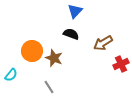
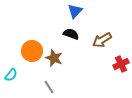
brown arrow: moved 1 px left, 3 px up
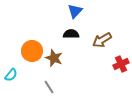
black semicircle: rotated 21 degrees counterclockwise
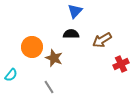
orange circle: moved 4 px up
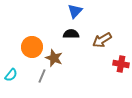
red cross: rotated 35 degrees clockwise
gray line: moved 7 px left, 11 px up; rotated 56 degrees clockwise
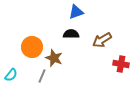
blue triangle: moved 1 px right, 1 px down; rotated 28 degrees clockwise
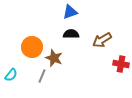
blue triangle: moved 6 px left
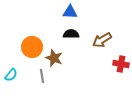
blue triangle: rotated 21 degrees clockwise
gray line: rotated 32 degrees counterclockwise
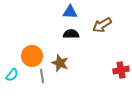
brown arrow: moved 15 px up
orange circle: moved 9 px down
brown star: moved 6 px right, 5 px down
red cross: moved 6 px down; rotated 21 degrees counterclockwise
cyan semicircle: moved 1 px right
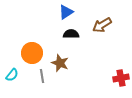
blue triangle: moved 4 px left; rotated 35 degrees counterclockwise
orange circle: moved 3 px up
red cross: moved 8 px down
